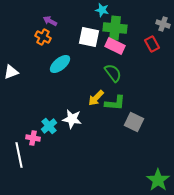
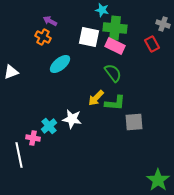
gray square: rotated 30 degrees counterclockwise
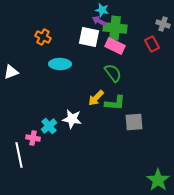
purple arrow: moved 49 px right
cyan ellipse: rotated 40 degrees clockwise
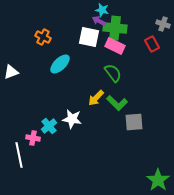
cyan ellipse: rotated 45 degrees counterclockwise
green L-shape: moved 2 px right; rotated 40 degrees clockwise
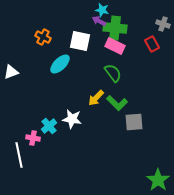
white square: moved 9 px left, 4 px down
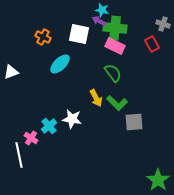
white square: moved 1 px left, 7 px up
yellow arrow: rotated 72 degrees counterclockwise
pink cross: moved 2 px left; rotated 24 degrees clockwise
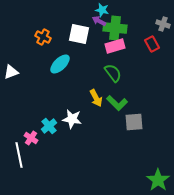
pink rectangle: rotated 42 degrees counterclockwise
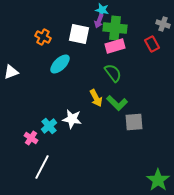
purple arrow: rotated 96 degrees counterclockwise
white line: moved 23 px right, 12 px down; rotated 40 degrees clockwise
